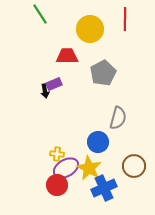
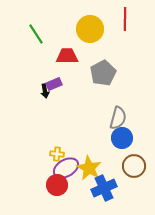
green line: moved 4 px left, 20 px down
blue circle: moved 24 px right, 4 px up
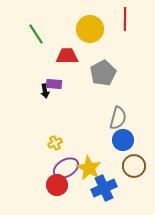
purple rectangle: rotated 28 degrees clockwise
blue circle: moved 1 px right, 2 px down
yellow cross: moved 2 px left, 11 px up; rotated 32 degrees counterclockwise
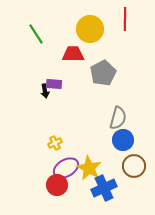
red trapezoid: moved 6 px right, 2 px up
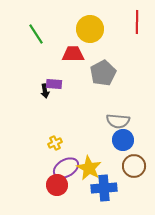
red line: moved 12 px right, 3 px down
gray semicircle: moved 3 px down; rotated 80 degrees clockwise
blue cross: rotated 20 degrees clockwise
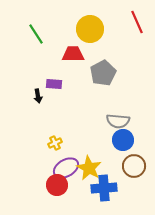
red line: rotated 25 degrees counterclockwise
black arrow: moved 7 px left, 5 px down
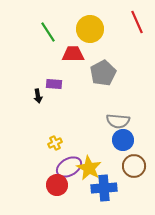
green line: moved 12 px right, 2 px up
purple ellipse: moved 3 px right, 1 px up
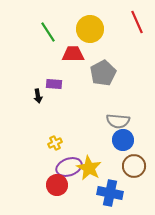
purple ellipse: rotated 10 degrees clockwise
blue cross: moved 6 px right, 5 px down; rotated 15 degrees clockwise
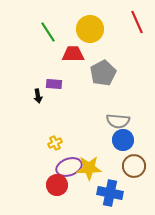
yellow star: rotated 30 degrees counterclockwise
